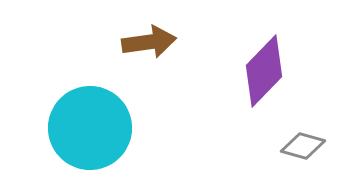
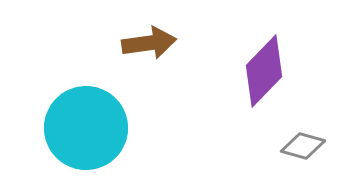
brown arrow: moved 1 px down
cyan circle: moved 4 px left
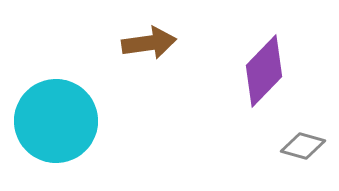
cyan circle: moved 30 px left, 7 px up
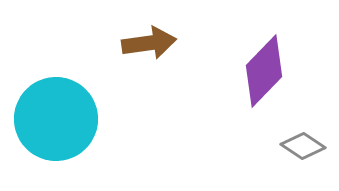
cyan circle: moved 2 px up
gray diamond: rotated 18 degrees clockwise
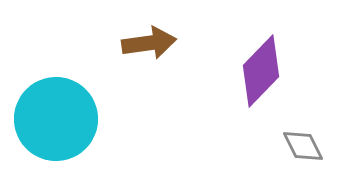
purple diamond: moved 3 px left
gray diamond: rotated 30 degrees clockwise
